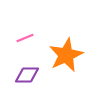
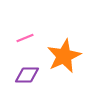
orange star: moved 2 px left, 1 px down
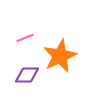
orange star: moved 4 px left
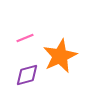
purple diamond: rotated 15 degrees counterclockwise
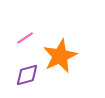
pink line: rotated 12 degrees counterclockwise
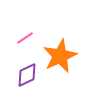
purple diamond: rotated 10 degrees counterclockwise
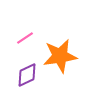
orange star: rotated 16 degrees clockwise
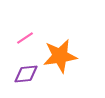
purple diamond: moved 1 px left, 1 px up; rotated 20 degrees clockwise
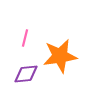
pink line: rotated 42 degrees counterclockwise
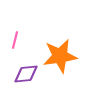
pink line: moved 10 px left, 2 px down
